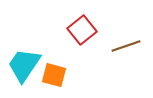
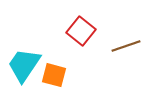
red square: moved 1 px left, 1 px down; rotated 12 degrees counterclockwise
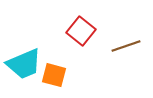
cyan trapezoid: moved 1 px up; rotated 147 degrees counterclockwise
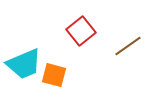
red square: rotated 12 degrees clockwise
brown line: moved 2 px right; rotated 16 degrees counterclockwise
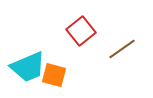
brown line: moved 6 px left, 3 px down
cyan trapezoid: moved 4 px right, 3 px down
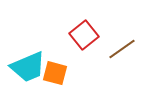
red square: moved 3 px right, 4 px down
orange square: moved 1 px right, 2 px up
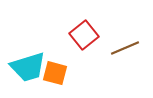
brown line: moved 3 px right, 1 px up; rotated 12 degrees clockwise
cyan trapezoid: rotated 6 degrees clockwise
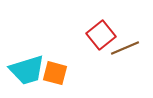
red square: moved 17 px right
cyan trapezoid: moved 1 px left, 3 px down
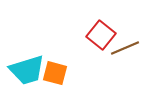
red square: rotated 12 degrees counterclockwise
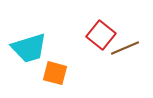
cyan trapezoid: moved 2 px right, 22 px up
